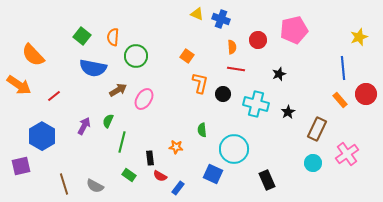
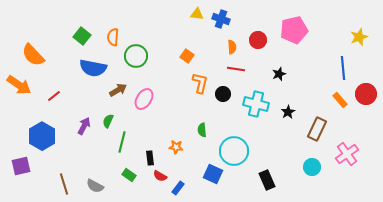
yellow triangle at (197, 14): rotated 16 degrees counterclockwise
cyan circle at (234, 149): moved 2 px down
cyan circle at (313, 163): moved 1 px left, 4 px down
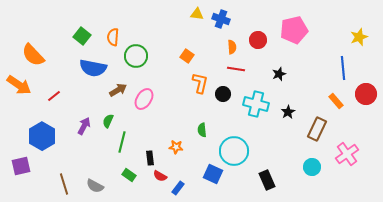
orange rectangle at (340, 100): moved 4 px left, 1 px down
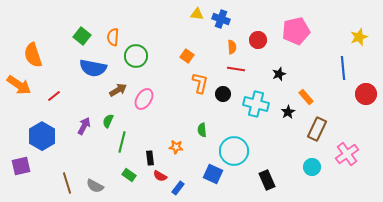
pink pentagon at (294, 30): moved 2 px right, 1 px down
orange semicircle at (33, 55): rotated 25 degrees clockwise
orange rectangle at (336, 101): moved 30 px left, 4 px up
brown line at (64, 184): moved 3 px right, 1 px up
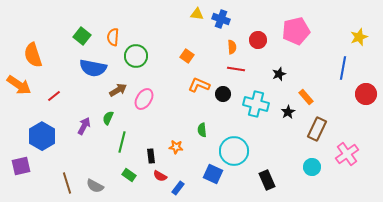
blue line at (343, 68): rotated 15 degrees clockwise
orange L-shape at (200, 83): moved 1 px left, 2 px down; rotated 80 degrees counterclockwise
green semicircle at (108, 121): moved 3 px up
black rectangle at (150, 158): moved 1 px right, 2 px up
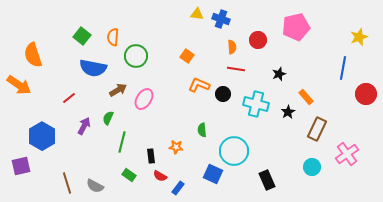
pink pentagon at (296, 31): moved 4 px up
red line at (54, 96): moved 15 px right, 2 px down
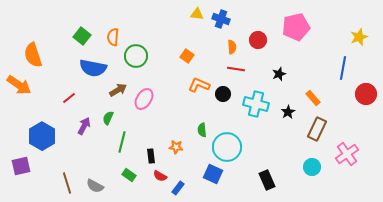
orange rectangle at (306, 97): moved 7 px right, 1 px down
cyan circle at (234, 151): moved 7 px left, 4 px up
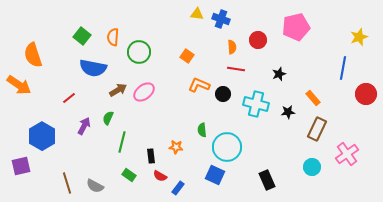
green circle at (136, 56): moved 3 px right, 4 px up
pink ellipse at (144, 99): moved 7 px up; rotated 20 degrees clockwise
black star at (288, 112): rotated 24 degrees clockwise
blue square at (213, 174): moved 2 px right, 1 px down
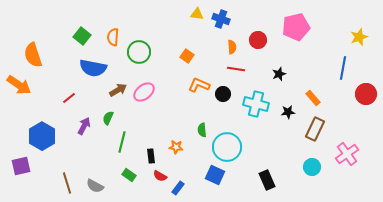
brown rectangle at (317, 129): moved 2 px left
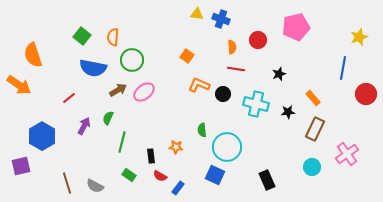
green circle at (139, 52): moved 7 px left, 8 px down
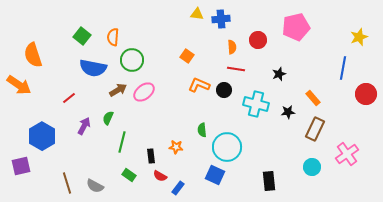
blue cross at (221, 19): rotated 24 degrees counterclockwise
black circle at (223, 94): moved 1 px right, 4 px up
black rectangle at (267, 180): moved 2 px right, 1 px down; rotated 18 degrees clockwise
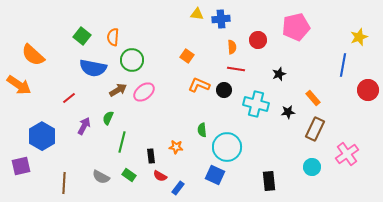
orange semicircle at (33, 55): rotated 30 degrees counterclockwise
blue line at (343, 68): moved 3 px up
red circle at (366, 94): moved 2 px right, 4 px up
brown line at (67, 183): moved 3 px left; rotated 20 degrees clockwise
gray semicircle at (95, 186): moved 6 px right, 9 px up
